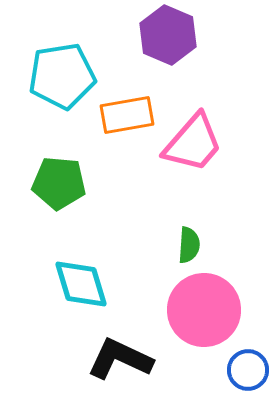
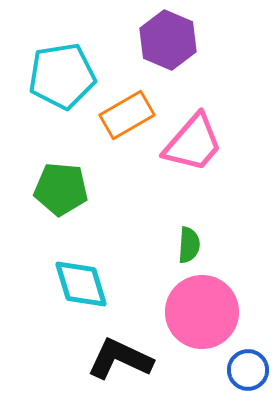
purple hexagon: moved 5 px down
orange rectangle: rotated 20 degrees counterclockwise
green pentagon: moved 2 px right, 6 px down
pink circle: moved 2 px left, 2 px down
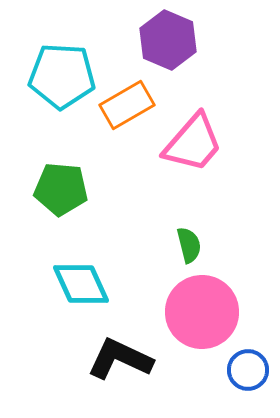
cyan pentagon: rotated 12 degrees clockwise
orange rectangle: moved 10 px up
green semicircle: rotated 18 degrees counterclockwise
cyan diamond: rotated 8 degrees counterclockwise
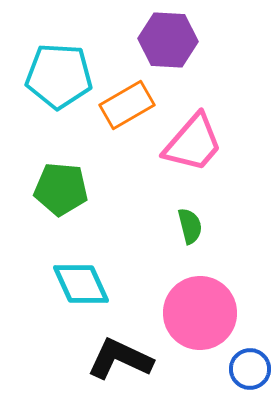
purple hexagon: rotated 20 degrees counterclockwise
cyan pentagon: moved 3 px left
green semicircle: moved 1 px right, 19 px up
pink circle: moved 2 px left, 1 px down
blue circle: moved 2 px right, 1 px up
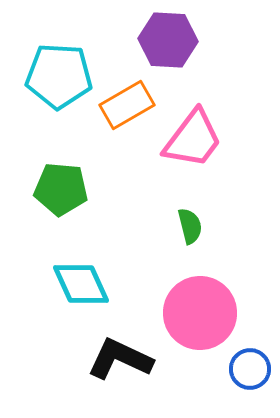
pink trapezoid: moved 4 px up; rotated 4 degrees counterclockwise
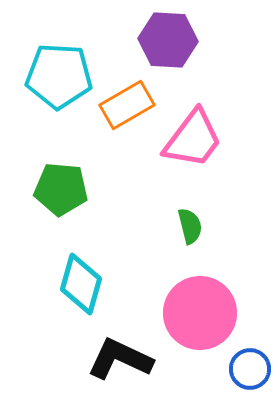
cyan diamond: rotated 40 degrees clockwise
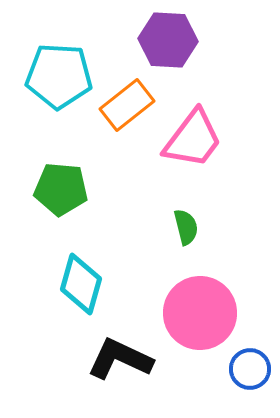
orange rectangle: rotated 8 degrees counterclockwise
green semicircle: moved 4 px left, 1 px down
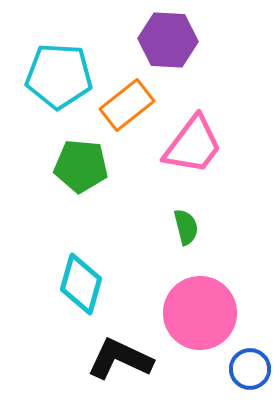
pink trapezoid: moved 6 px down
green pentagon: moved 20 px right, 23 px up
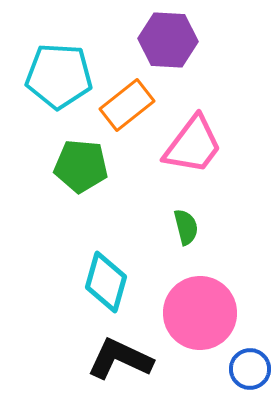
cyan diamond: moved 25 px right, 2 px up
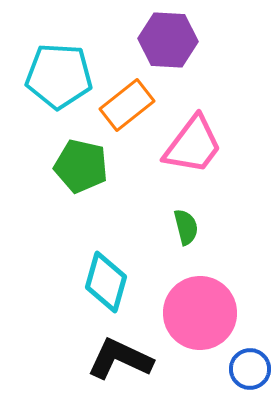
green pentagon: rotated 8 degrees clockwise
